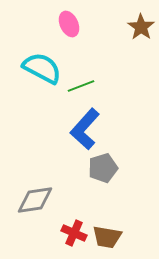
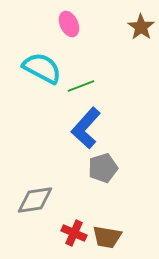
blue L-shape: moved 1 px right, 1 px up
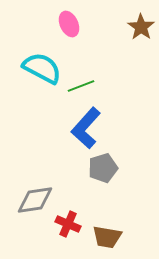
red cross: moved 6 px left, 9 px up
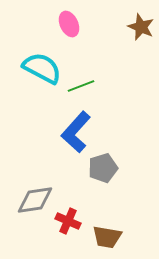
brown star: rotated 12 degrees counterclockwise
blue L-shape: moved 10 px left, 4 px down
red cross: moved 3 px up
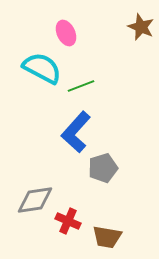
pink ellipse: moved 3 px left, 9 px down
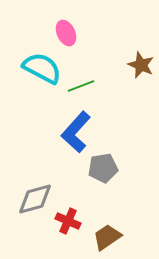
brown star: moved 38 px down
gray pentagon: rotated 8 degrees clockwise
gray diamond: moved 1 px up; rotated 6 degrees counterclockwise
brown trapezoid: rotated 136 degrees clockwise
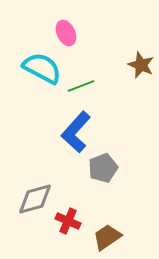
gray pentagon: rotated 12 degrees counterclockwise
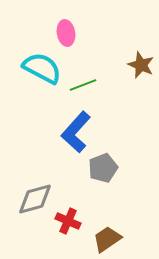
pink ellipse: rotated 15 degrees clockwise
green line: moved 2 px right, 1 px up
brown trapezoid: moved 2 px down
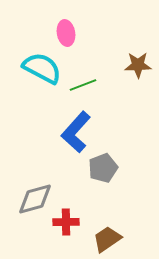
brown star: moved 3 px left; rotated 24 degrees counterclockwise
red cross: moved 2 px left, 1 px down; rotated 25 degrees counterclockwise
